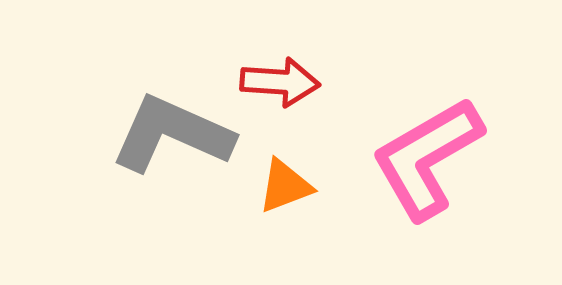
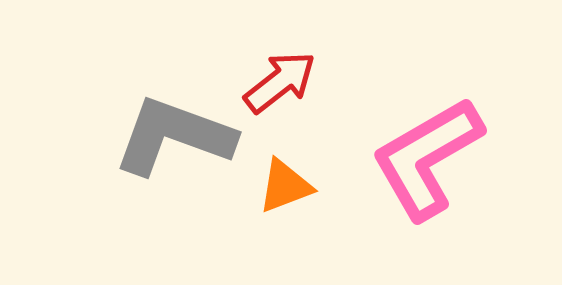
red arrow: rotated 42 degrees counterclockwise
gray L-shape: moved 2 px right, 2 px down; rotated 4 degrees counterclockwise
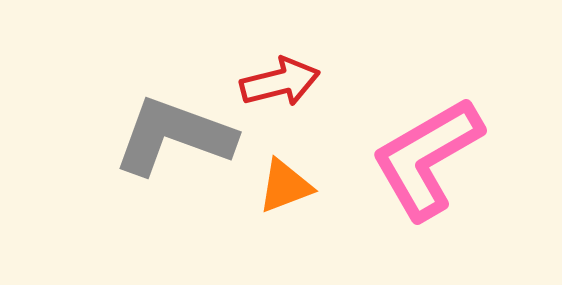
red arrow: rotated 24 degrees clockwise
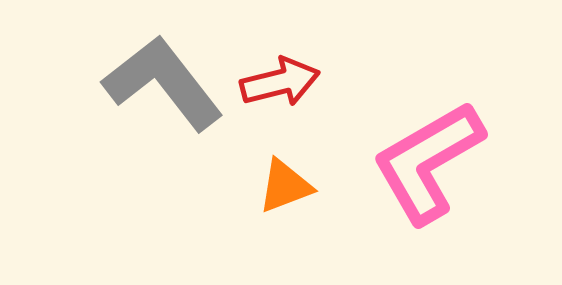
gray L-shape: moved 11 px left, 53 px up; rotated 32 degrees clockwise
pink L-shape: moved 1 px right, 4 px down
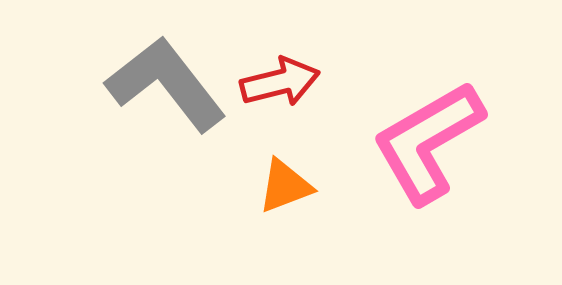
gray L-shape: moved 3 px right, 1 px down
pink L-shape: moved 20 px up
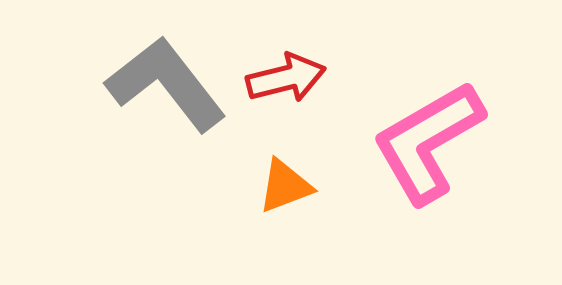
red arrow: moved 6 px right, 4 px up
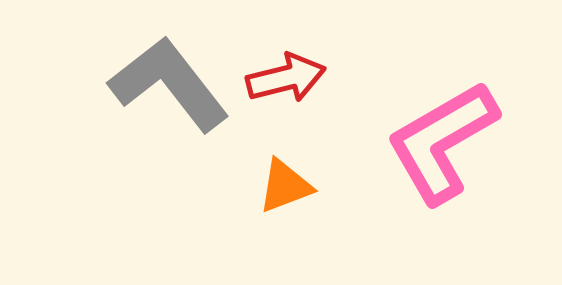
gray L-shape: moved 3 px right
pink L-shape: moved 14 px right
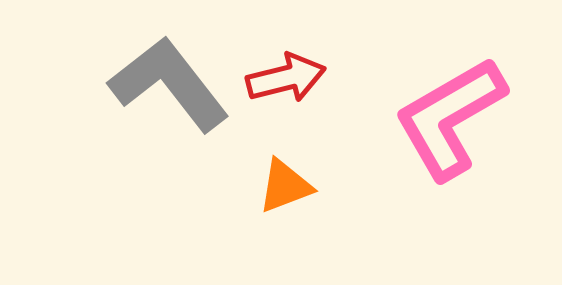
pink L-shape: moved 8 px right, 24 px up
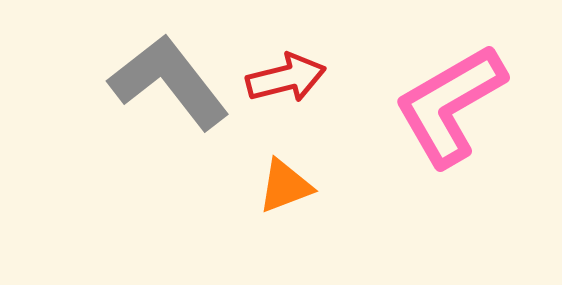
gray L-shape: moved 2 px up
pink L-shape: moved 13 px up
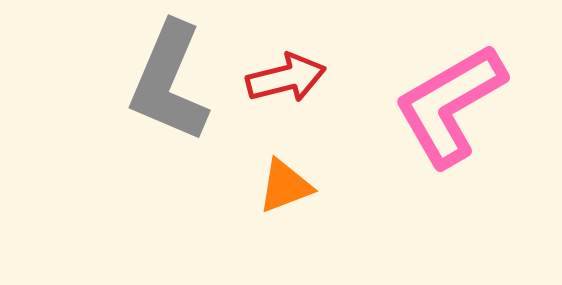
gray L-shape: rotated 119 degrees counterclockwise
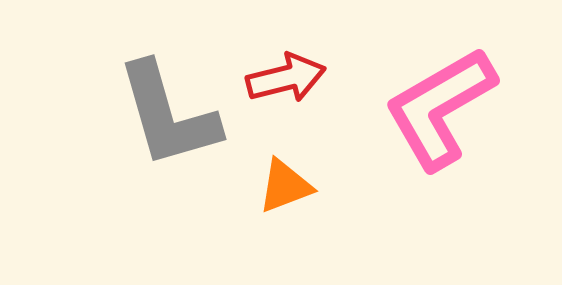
gray L-shape: moved 1 px left, 33 px down; rotated 39 degrees counterclockwise
pink L-shape: moved 10 px left, 3 px down
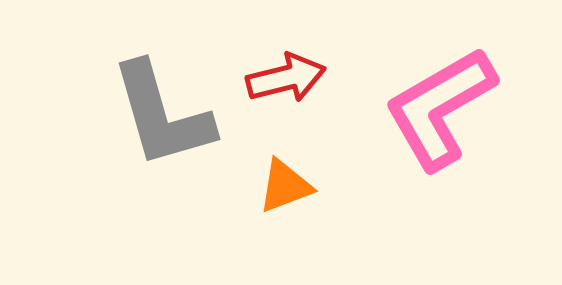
gray L-shape: moved 6 px left
